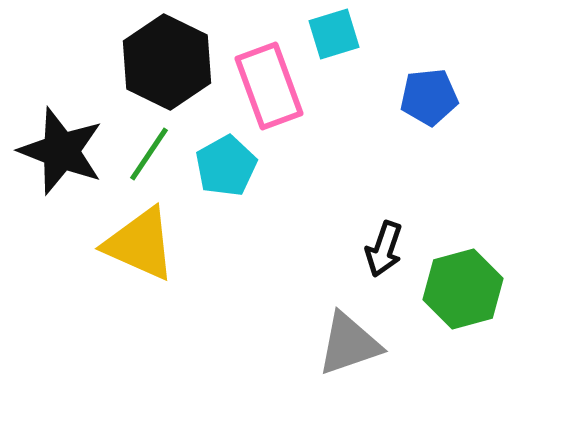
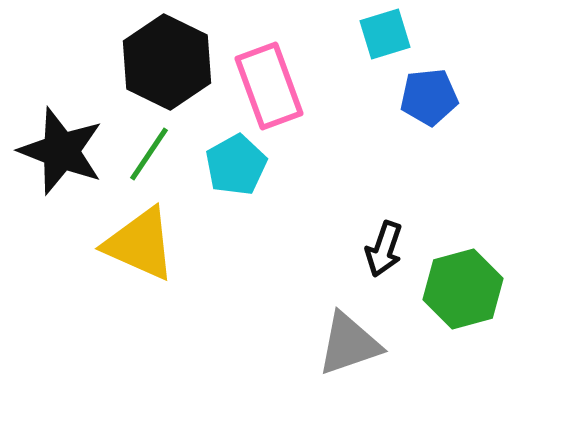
cyan square: moved 51 px right
cyan pentagon: moved 10 px right, 1 px up
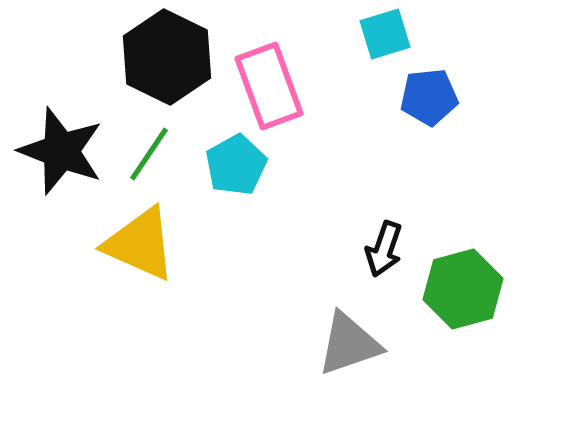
black hexagon: moved 5 px up
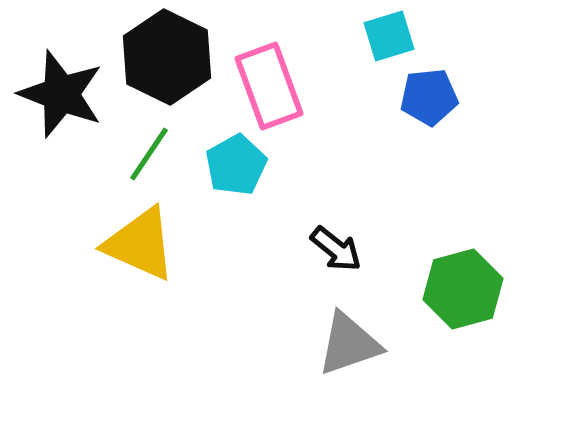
cyan square: moved 4 px right, 2 px down
black star: moved 57 px up
black arrow: moved 48 px left; rotated 70 degrees counterclockwise
